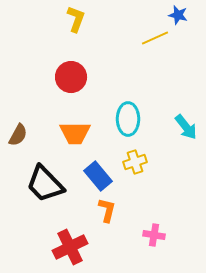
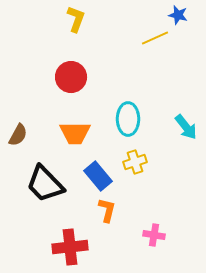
red cross: rotated 20 degrees clockwise
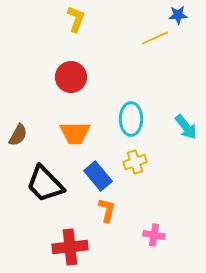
blue star: rotated 18 degrees counterclockwise
cyan ellipse: moved 3 px right
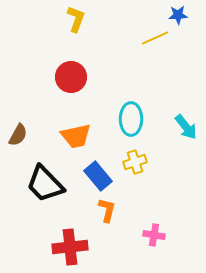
orange trapezoid: moved 1 px right, 3 px down; rotated 12 degrees counterclockwise
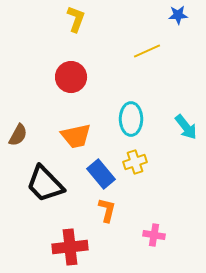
yellow line: moved 8 px left, 13 px down
blue rectangle: moved 3 px right, 2 px up
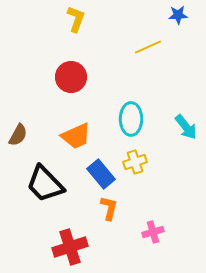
yellow line: moved 1 px right, 4 px up
orange trapezoid: rotated 12 degrees counterclockwise
orange L-shape: moved 2 px right, 2 px up
pink cross: moved 1 px left, 3 px up; rotated 25 degrees counterclockwise
red cross: rotated 12 degrees counterclockwise
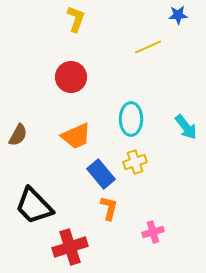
black trapezoid: moved 11 px left, 22 px down
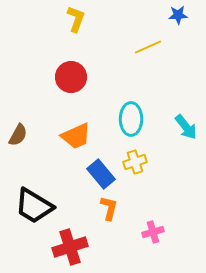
black trapezoid: rotated 15 degrees counterclockwise
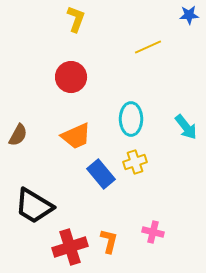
blue star: moved 11 px right
orange L-shape: moved 33 px down
pink cross: rotated 30 degrees clockwise
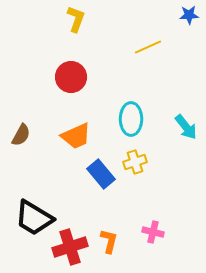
brown semicircle: moved 3 px right
black trapezoid: moved 12 px down
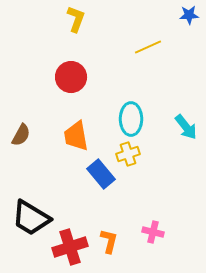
orange trapezoid: rotated 104 degrees clockwise
yellow cross: moved 7 px left, 8 px up
black trapezoid: moved 3 px left
